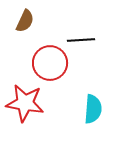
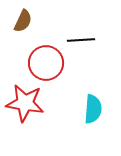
brown semicircle: moved 2 px left
red circle: moved 4 px left
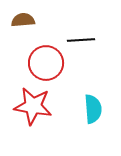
brown semicircle: moved 1 px up; rotated 120 degrees counterclockwise
red star: moved 8 px right, 3 px down
cyan semicircle: rotated 8 degrees counterclockwise
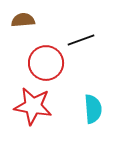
black line: rotated 16 degrees counterclockwise
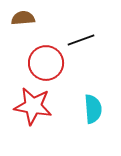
brown semicircle: moved 2 px up
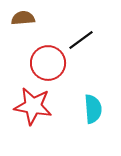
black line: rotated 16 degrees counterclockwise
red circle: moved 2 px right
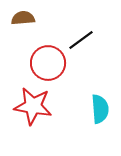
cyan semicircle: moved 7 px right
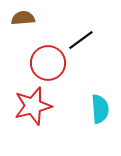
red star: rotated 24 degrees counterclockwise
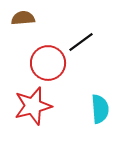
black line: moved 2 px down
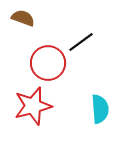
brown semicircle: rotated 25 degrees clockwise
